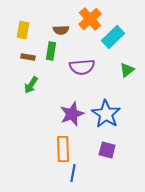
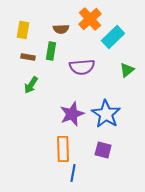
brown semicircle: moved 1 px up
purple square: moved 4 px left
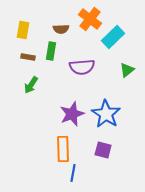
orange cross: rotated 10 degrees counterclockwise
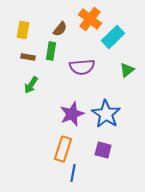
brown semicircle: moved 1 px left; rotated 49 degrees counterclockwise
orange rectangle: rotated 20 degrees clockwise
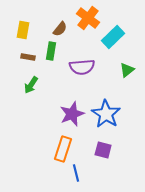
orange cross: moved 2 px left, 1 px up
blue line: moved 3 px right; rotated 24 degrees counterclockwise
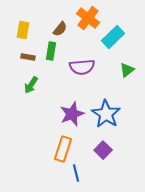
purple square: rotated 30 degrees clockwise
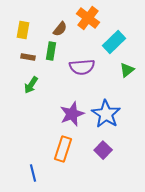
cyan rectangle: moved 1 px right, 5 px down
blue line: moved 43 px left
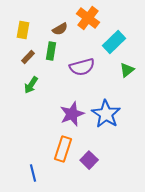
brown semicircle: rotated 21 degrees clockwise
brown rectangle: rotated 56 degrees counterclockwise
purple semicircle: rotated 10 degrees counterclockwise
purple square: moved 14 px left, 10 px down
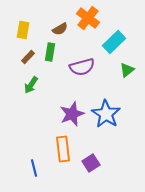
green rectangle: moved 1 px left, 1 px down
orange rectangle: rotated 25 degrees counterclockwise
purple square: moved 2 px right, 3 px down; rotated 12 degrees clockwise
blue line: moved 1 px right, 5 px up
